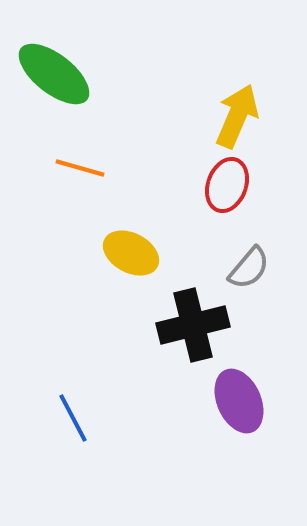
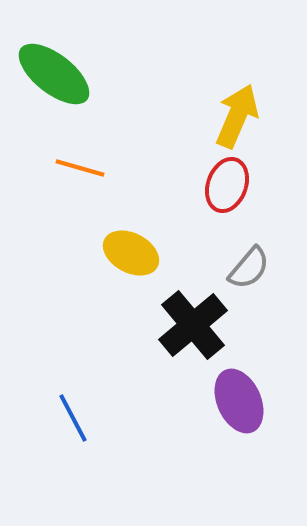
black cross: rotated 26 degrees counterclockwise
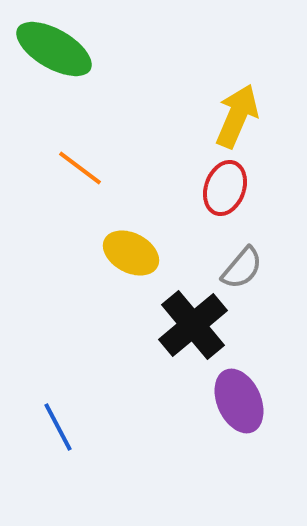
green ellipse: moved 25 px up; rotated 8 degrees counterclockwise
orange line: rotated 21 degrees clockwise
red ellipse: moved 2 px left, 3 px down
gray semicircle: moved 7 px left
blue line: moved 15 px left, 9 px down
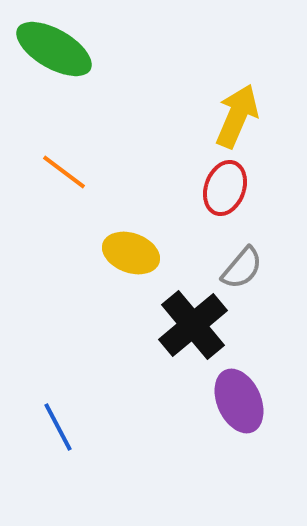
orange line: moved 16 px left, 4 px down
yellow ellipse: rotated 8 degrees counterclockwise
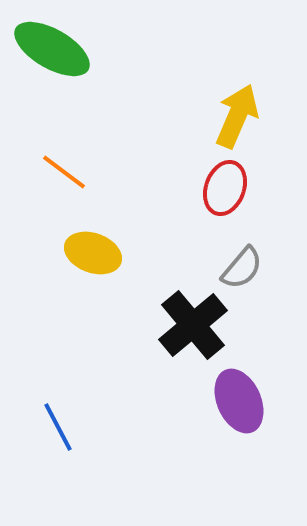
green ellipse: moved 2 px left
yellow ellipse: moved 38 px left
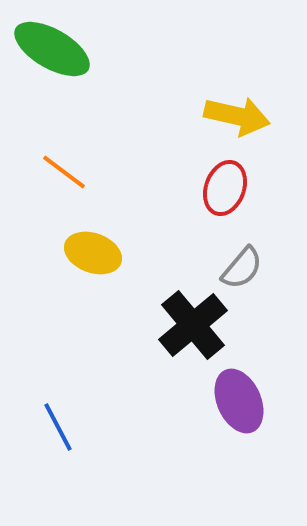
yellow arrow: rotated 80 degrees clockwise
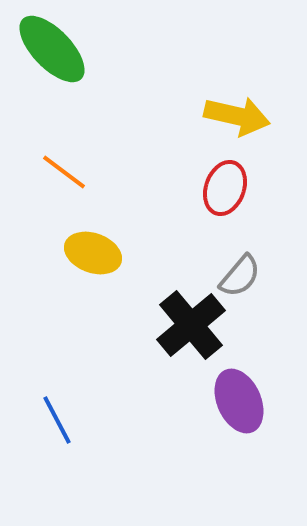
green ellipse: rotated 16 degrees clockwise
gray semicircle: moved 2 px left, 8 px down
black cross: moved 2 px left
blue line: moved 1 px left, 7 px up
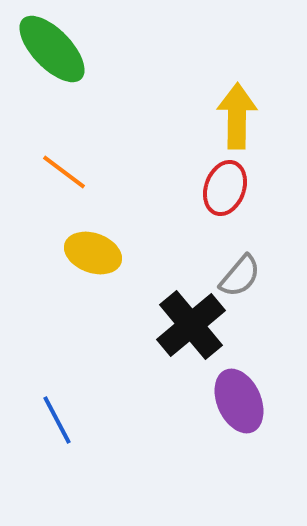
yellow arrow: rotated 102 degrees counterclockwise
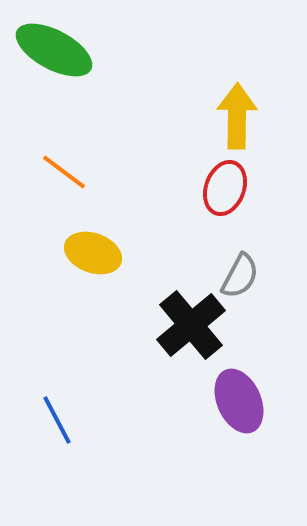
green ellipse: moved 2 px right, 1 px down; rotated 18 degrees counterclockwise
gray semicircle: rotated 12 degrees counterclockwise
